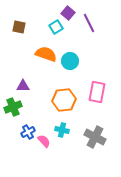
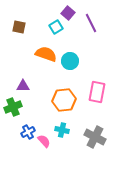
purple line: moved 2 px right
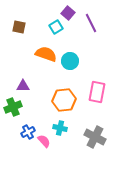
cyan cross: moved 2 px left, 2 px up
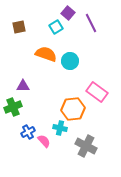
brown square: rotated 24 degrees counterclockwise
pink rectangle: rotated 65 degrees counterclockwise
orange hexagon: moved 9 px right, 9 px down
gray cross: moved 9 px left, 9 px down
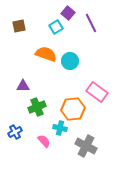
brown square: moved 1 px up
green cross: moved 24 px right
blue cross: moved 13 px left
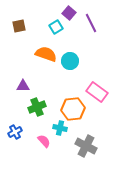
purple square: moved 1 px right
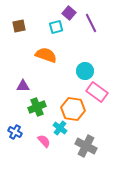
cyan square: rotated 16 degrees clockwise
orange semicircle: moved 1 px down
cyan circle: moved 15 px right, 10 px down
orange hexagon: rotated 15 degrees clockwise
cyan cross: rotated 24 degrees clockwise
blue cross: rotated 32 degrees counterclockwise
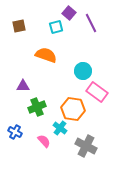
cyan circle: moved 2 px left
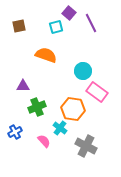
blue cross: rotated 32 degrees clockwise
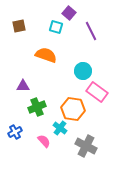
purple line: moved 8 px down
cyan square: rotated 32 degrees clockwise
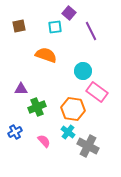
cyan square: moved 1 px left; rotated 24 degrees counterclockwise
purple triangle: moved 2 px left, 3 px down
cyan cross: moved 8 px right, 4 px down
gray cross: moved 2 px right
